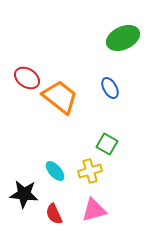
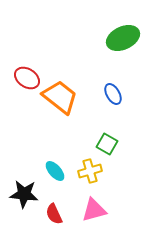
blue ellipse: moved 3 px right, 6 px down
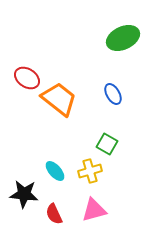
orange trapezoid: moved 1 px left, 2 px down
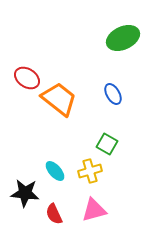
black star: moved 1 px right, 1 px up
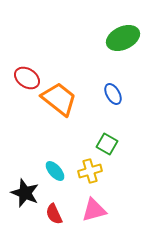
black star: rotated 16 degrees clockwise
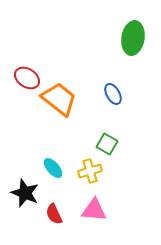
green ellipse: moved 10 px right; rotated 56 degrees counterclockwise
cyan ellipse: moved 2 px left, 3 px up
pink triangle: rotated 20 degrees clockwise
